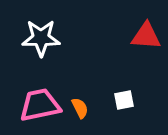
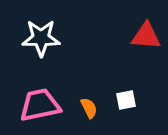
white square: moved 2 px right
orange semicircle: moved 9 px right
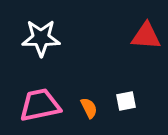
white square: moved 1 px down
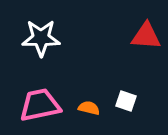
white square: rotated 30 degrees clockwise
orange semicircle: rotated 50 degrees counterclockwise
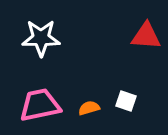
orange semicircle: rotated 30 degrees counterclockwise
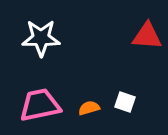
red triangle: moved 1 px right
white square: moved 1 px left, 1 px down
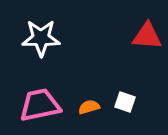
orange semicircle: moved 1 px up
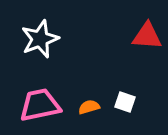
white star: moved 1 px left, 1 px down; rotated 21 degrees counterclockwise
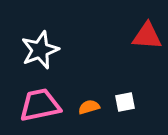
white star: moved 11 px down
white square: rotated 30 degrees counterclockwise
